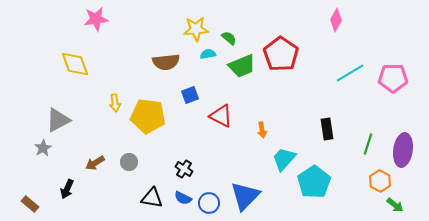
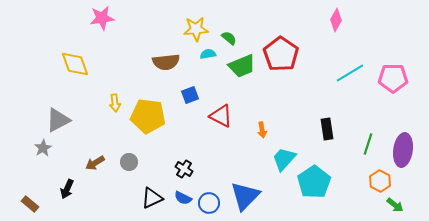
pink star: moved 6 px right, 1 px up
black triangle: rotated 35 degrees counterclockwise
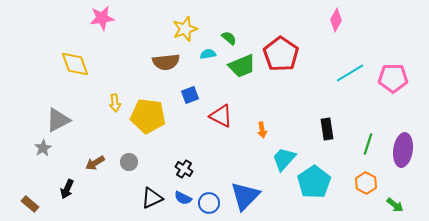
yellow star: moved 11 px left; rotated 15 degrees counterclockwise
orange hexagon: moved 14 px left, 2 px down
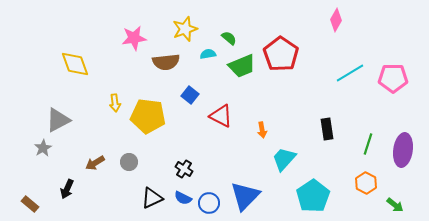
pink star: moved 32 px right, 20 px down
blue square: rotated 30 degrees counterclockwise
cyan pentagon: moved 1 px left, 14 px down
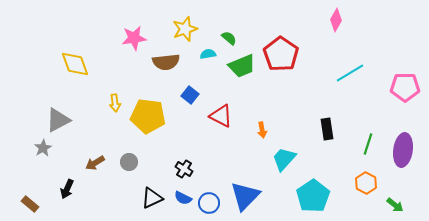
pink pentagon: moved 12 px right, 9 px down
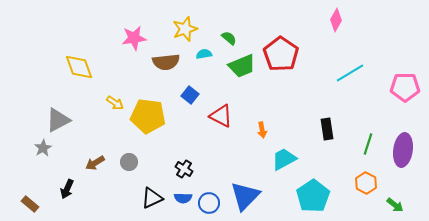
cyan semicircle: moved 4 px left
yellow diamond: moved 4 px right, 3 px down
yellow arrow: rotated 48 degrees counterclockwise
cyan trapezoid: rotated 20 degrees clockwise
blue semicircle: rotated 24 degrees counterclockwise
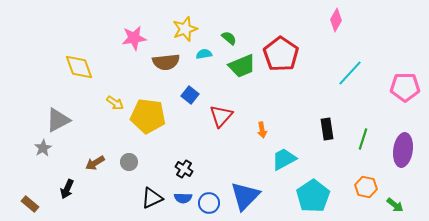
cyan line: rotated 16 degrees counterclockwise
red triangle: rotated 45 degrees clockwise
green line: moved 5 px left, 5 px up
orange hexagon: moved 4 px down; rotated 15 degrees counterclockwise
